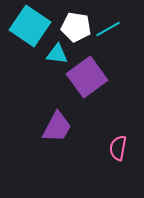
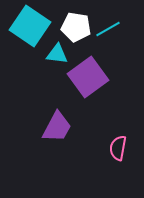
purple square: moved 1 px right
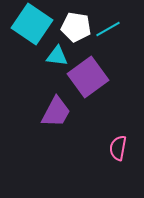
cyan square: moved 2 px right, 2 px up
cyan triangle: moved 2 px down
purple trapezoid: moved 1 px left, 15 px up
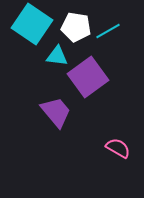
cyan line: moved 2 px down
purple trapezoid: rotated 68 degrees counterclockwise
pink semicircle: rotated 110 degrees clockwise
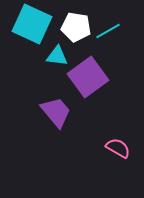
cyan square: rotated 9 degrees counterclockwise
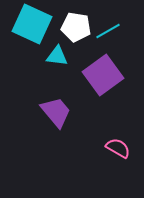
purple square: moved 15 px right, 2 px up
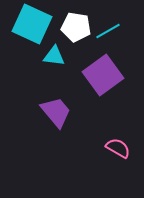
cyan triangle: moved 3 px left
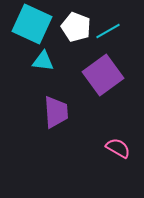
white pentagon: rotated 12 degrees clockwise
cyan triangle: moved 11 px left, 5 px down
purple trapezoid: rotated 36 degrees clockwise
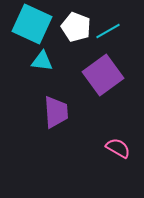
cyan triangle: moved 1 px left
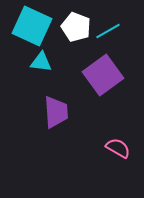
cyan square: moved 2 px down
cyan triangle: moved 1 px left, 1 px down
